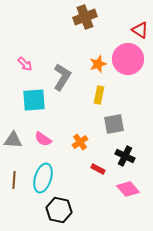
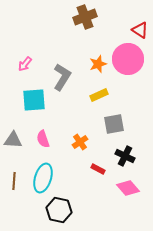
pink arrow: rotated 84 degrees clockwise
yellow rectangle: rotated 54 degrees clockwise
pink semicircle: rotated 36 degrees clockwise
brown line: moved 1 px down
pink diamond: moved 1 px up
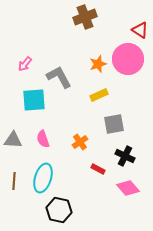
gray L-shape: moved 3 px left; rotated 60 degrees counterclockwise
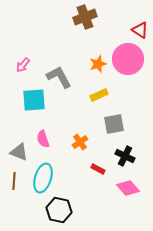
pink arrow: moved 2 px left, 1 px down
gray triangle: moved 6 px right, 12 px down; rotated 18 degrees clockwise
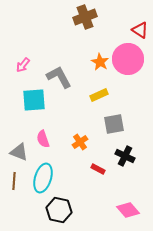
orange star: moved 2 px right, 2 px up; rotated 24 degrees counterclockwise
pink diamond: moved 22 px down
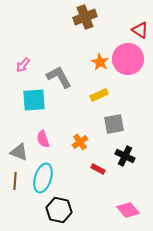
brown line: moved 1 px right
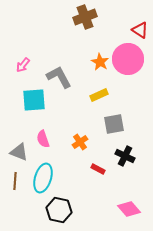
pink diamond: moved 1 px right, 1 px up
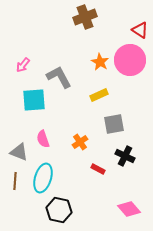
pink circle: moved 2 px right, 1 px down
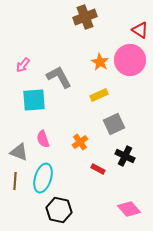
gray square: rotated 15 degrees counterclockwise
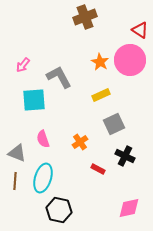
yellow rectangle: moved 2 px right
gray triangle: moved 2 px left, 1 px down
pink diamond: moved 1 px up; rotated 60 degrees counterclockwise
